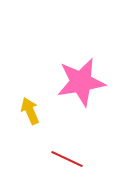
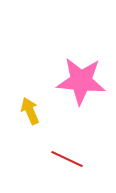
pink star: moved 1 px up; rotated 15 degrees clockwise
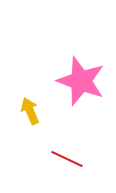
pink star: rotated 15 degrees clockwise
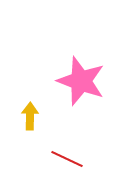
yellow arrow: moved 5 px down; rotated 24 degrees clockwise
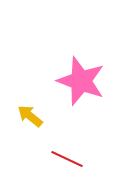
yellow arrow: rotated 52 degrees counterclockwise
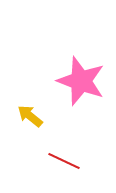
red line: moved 3 px left, 2 px down
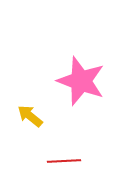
red line: rotated 28 degrees counterclockwise
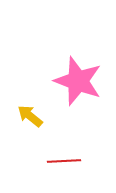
pink star: moved 3 px left
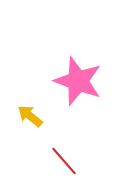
red line: rotated 52 degrees clockwise
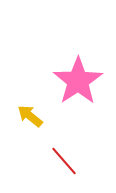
pink star: rotated 18 degrees clockwise
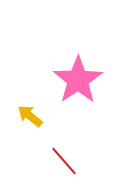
pink star: moved 1 px up
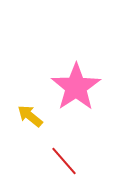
pink star: moved 2 px left, 7 px down
